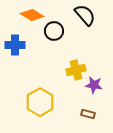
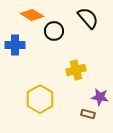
black semicircle: moved 3 px right, 3 px down
purple star: moved 6 px right, 12 px down
yellow hexagon: moved 3 px up
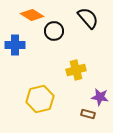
yellow hexagon: rotated 16 degrees clockwise
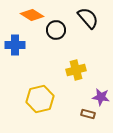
black circle: moved 2 px right, 1 px up
purple star: moved 1 px right
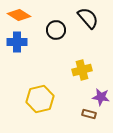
orange diamond: moved 13 px left
blue cross: moved 2 px right, 3 px up
yellow cross: moved 6 px right
brown rectangle: moved 1 px right
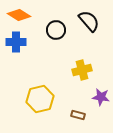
black semicircle: moved 1 px right, 3 px down
blue cross: moved 1 px left
brown rectangle: moved 11 px left, 1 px down
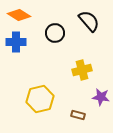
black circle: moved 1 px left, 3 px down
